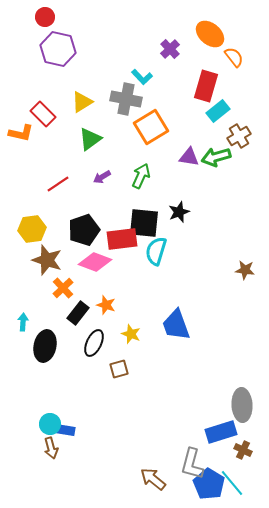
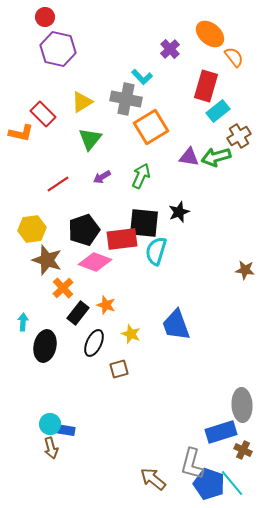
green triangle at (90, 139): rotated 15 degrees counterclockwise
blue pentagon at (209, 484): rotated 12 degrees counterclockwise
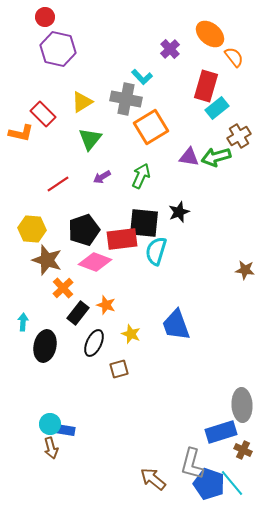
cyan rectangle at (218, 111): moved 1 px left, 3 px up
yellow hexagon at (32, 229): rotated 12 degrees clockwise
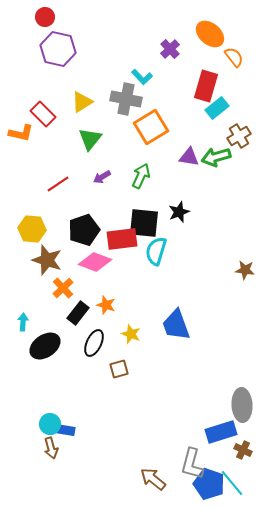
black ellipse at (45, 346): rotated 44 degrees clockwise
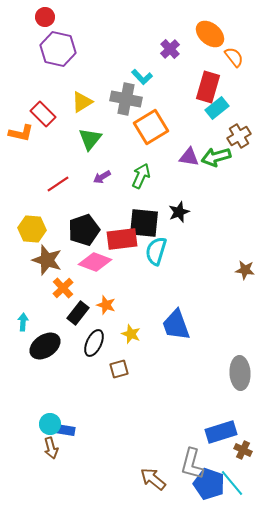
red rectangle at (206, 86): moved 2 px right, 1 px down
gray ellipse at (242, 405): moved 2 px left, 32 px up
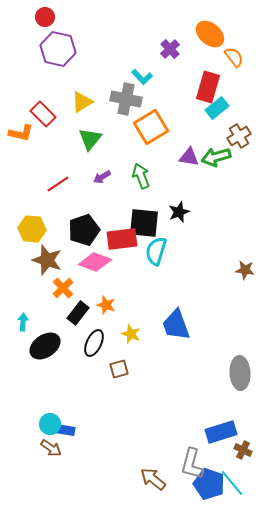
green arrow at (141, 176): rotated 45 degrees counterclockwise
brown arrow at (51, 448): rotated 40 degrees counterclockwise
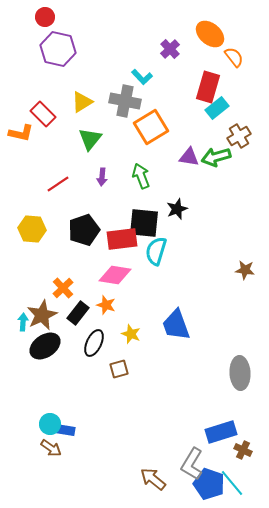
gray cross at (126, 99): moved 1 px left, 2 px down
purple arrow at (102, 177): rotated 54 degrees counterclockwise
black star at (179, 212): moved 2 px left, 3 px up
brown star at (47, 260): moved 5 px left, 55 px down; rotated 28 degrees clockwise
pink diamond at (95, 262): moved 20 px right, 13 px down; rotated 12 degrees counterclockwise
gray L-shape at (192, 464): rotated 16 degrees clockwise
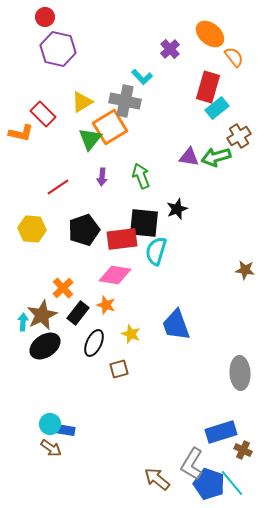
orange square at (151, 127): moved 41 px left
red line at (58, 184): moved 3 px down
brown arrow at (153, 479): moved 4 px right
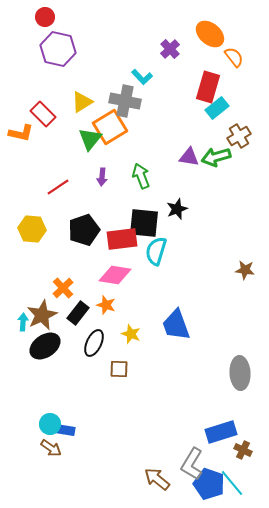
brown square at (119, 369): rotated 18 degrees clockwise
